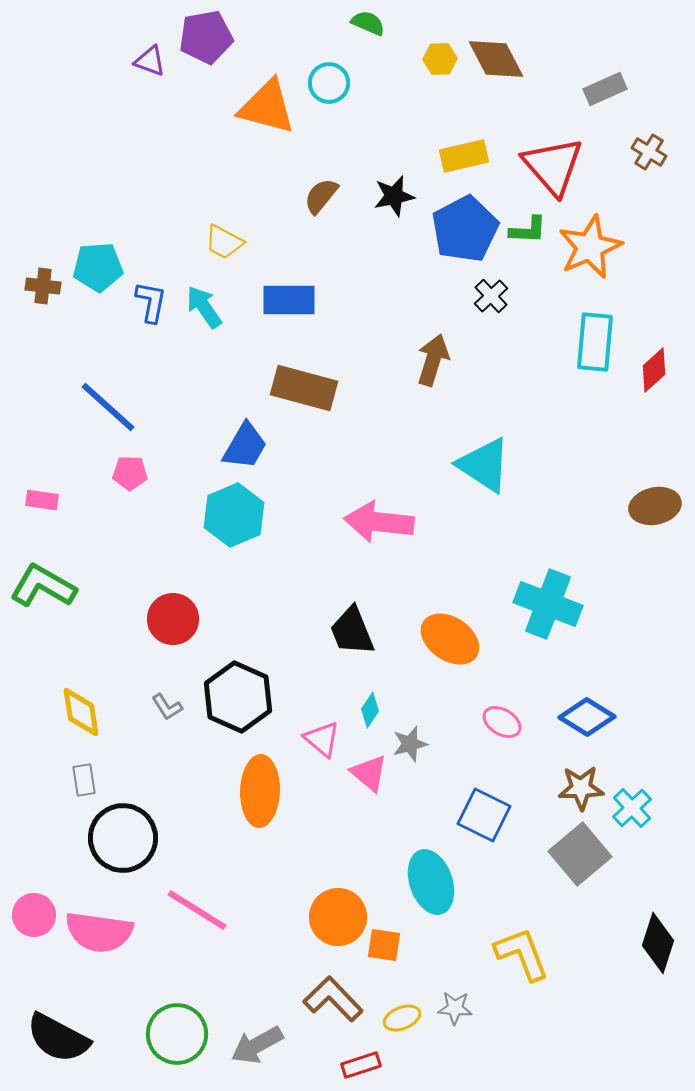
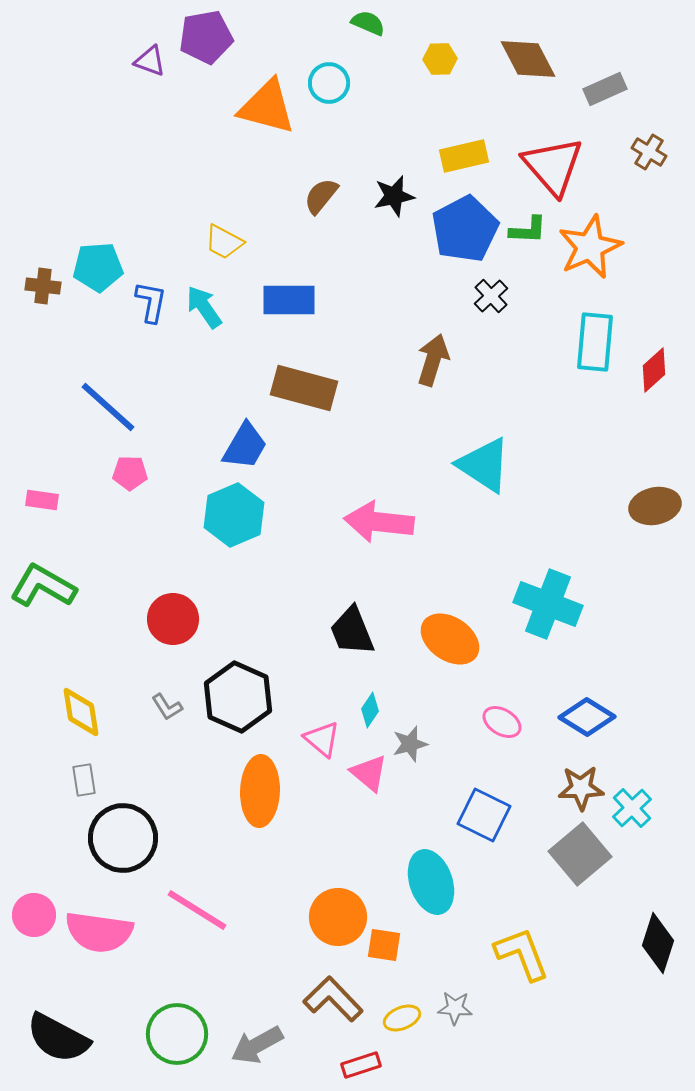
brown diamond at (496, 59): moved 32 px right
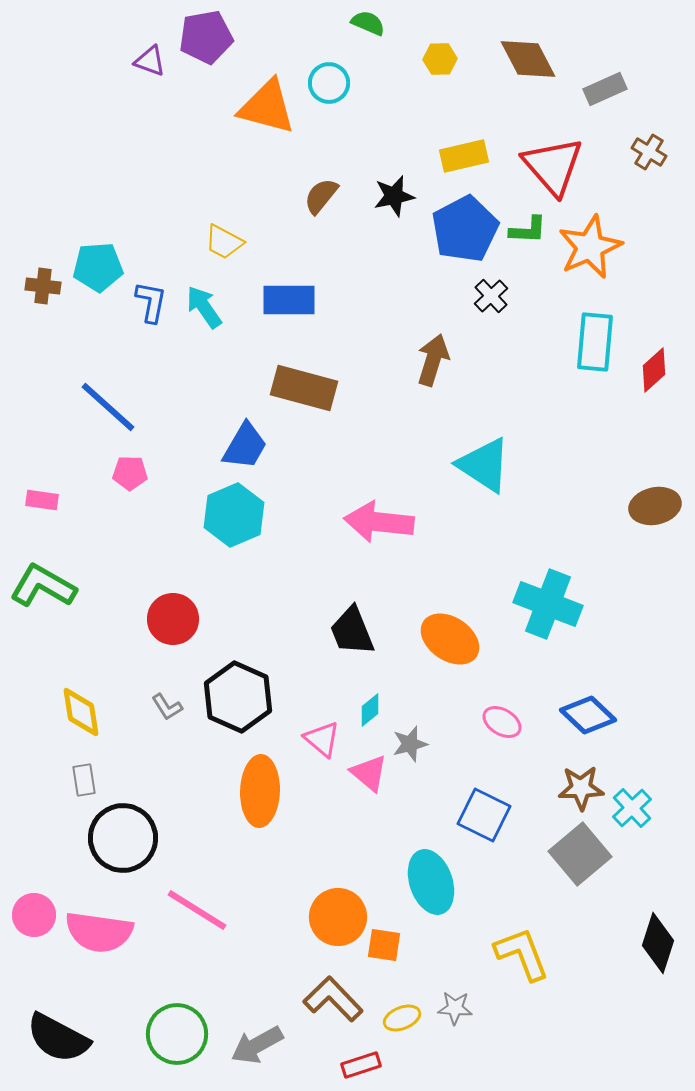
cyan diamond at (370, 710): rotated 16 degrees clockwise
blue diamond at (587, 717): moved 1 px right, 2 px up; rotated 12 degrees clockwise
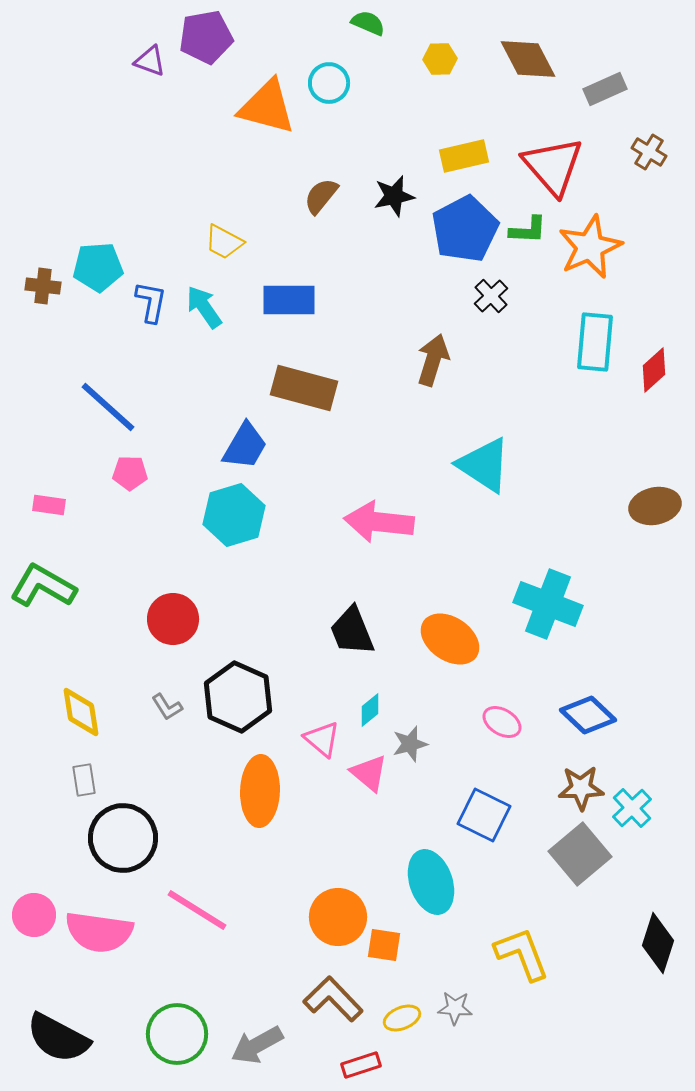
pink rectangle at (42, 500): moved 7 px right, 5 px down
cyan hexagon at (234, 515): rotated 6 degrees clockwise
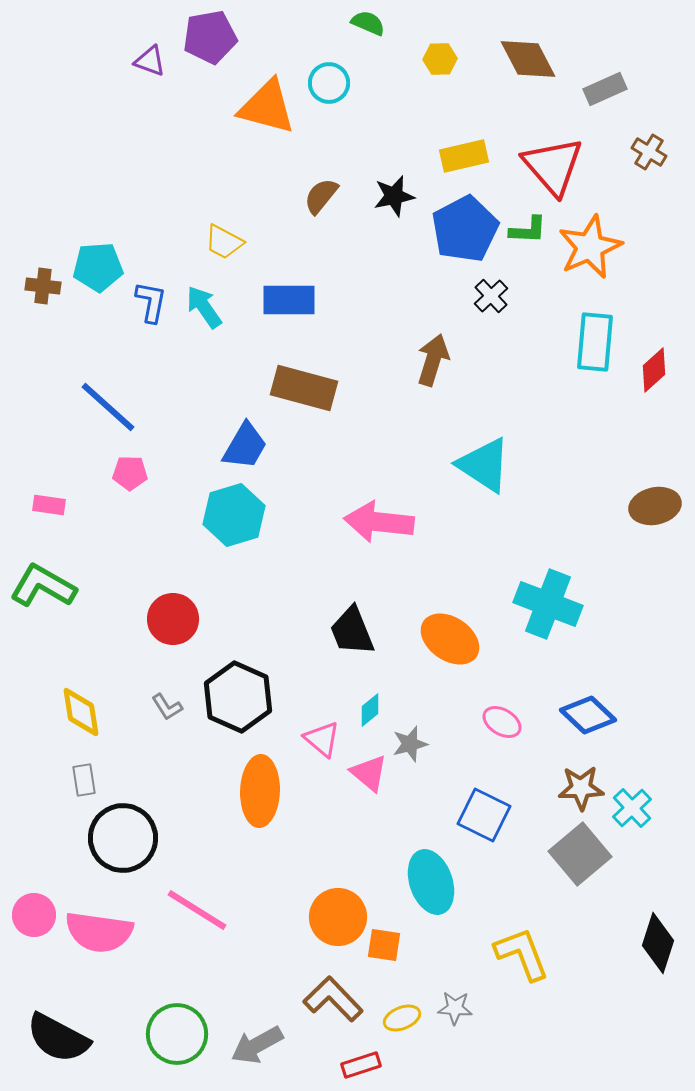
purple pentagon at (206, 37): moved 4 px right
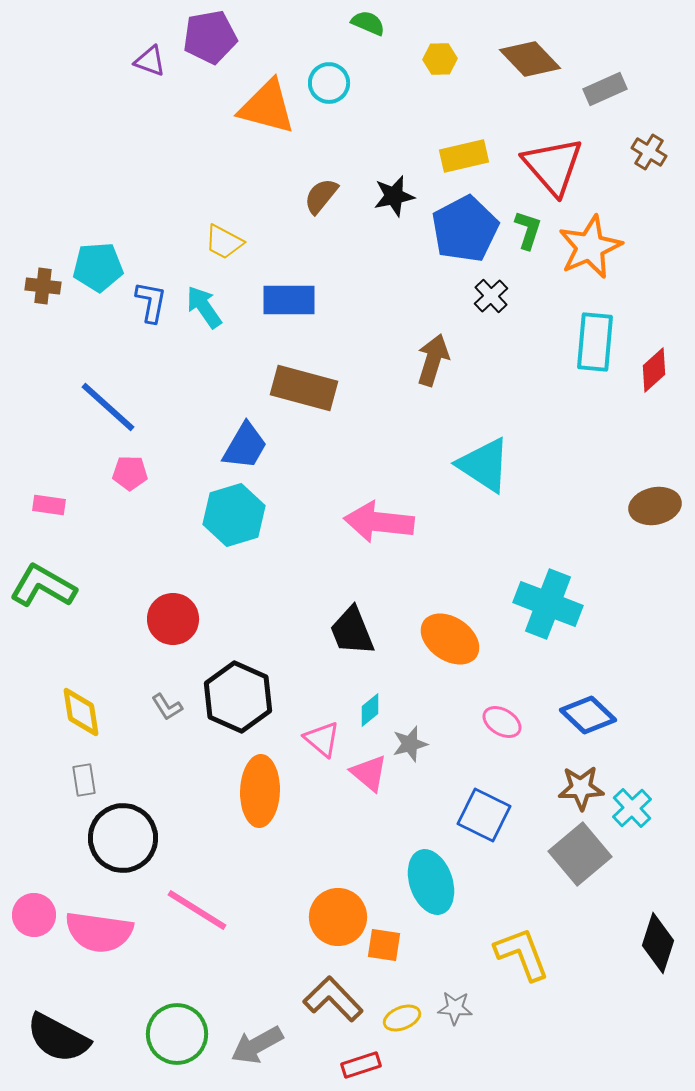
brown diamond at (528, 59): moved 2 px right; rotated 16 degrees counterclockwise
green L-shape at (528, 230): rotated 75 degrees counterclockwise
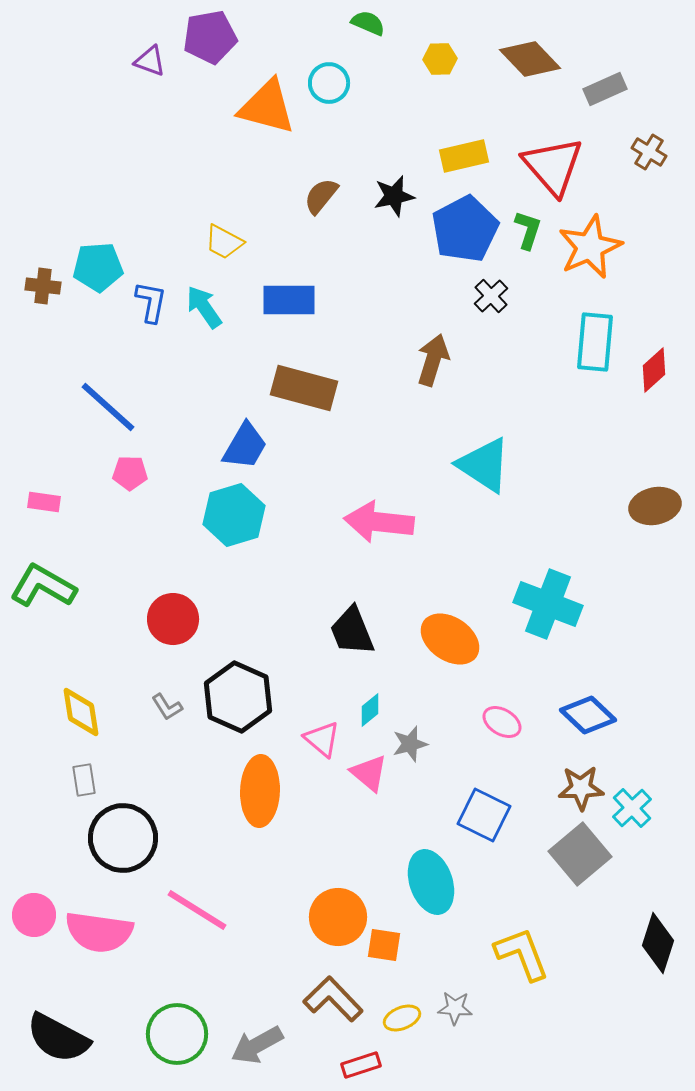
pink rectangle at (49, 505): moved 5 px left, 3 px up
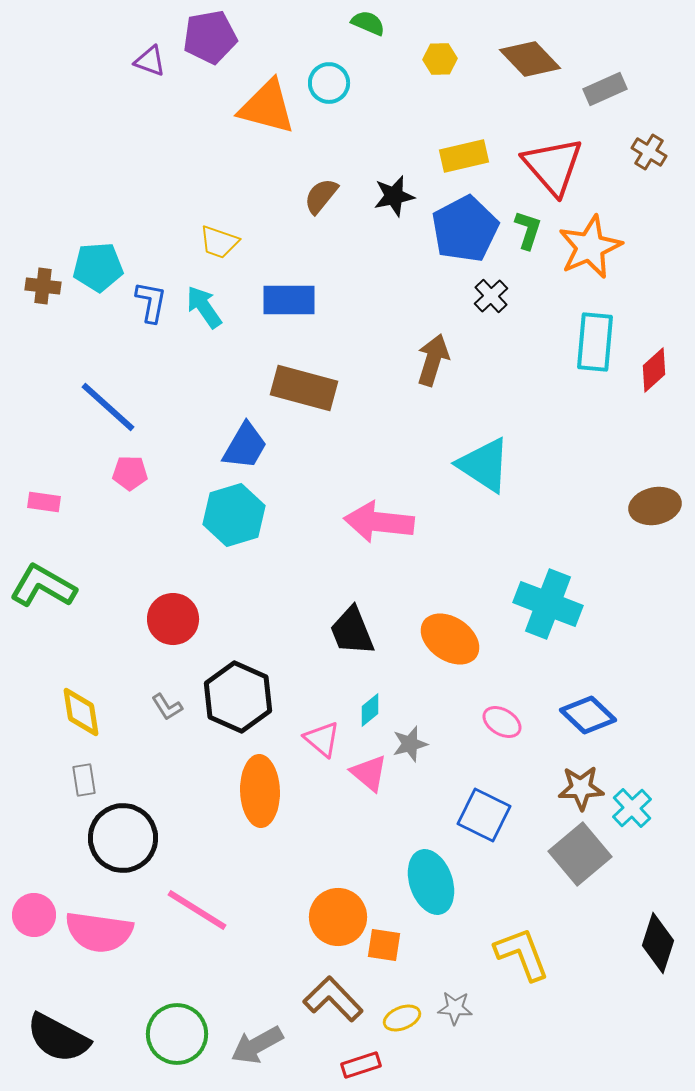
yellow trapezoid at (224, 242): moved 5 px left; rotated 9 degrees counterclockwise
orange ellipse at (260, 791): rotated 4 degrees counterclockwise
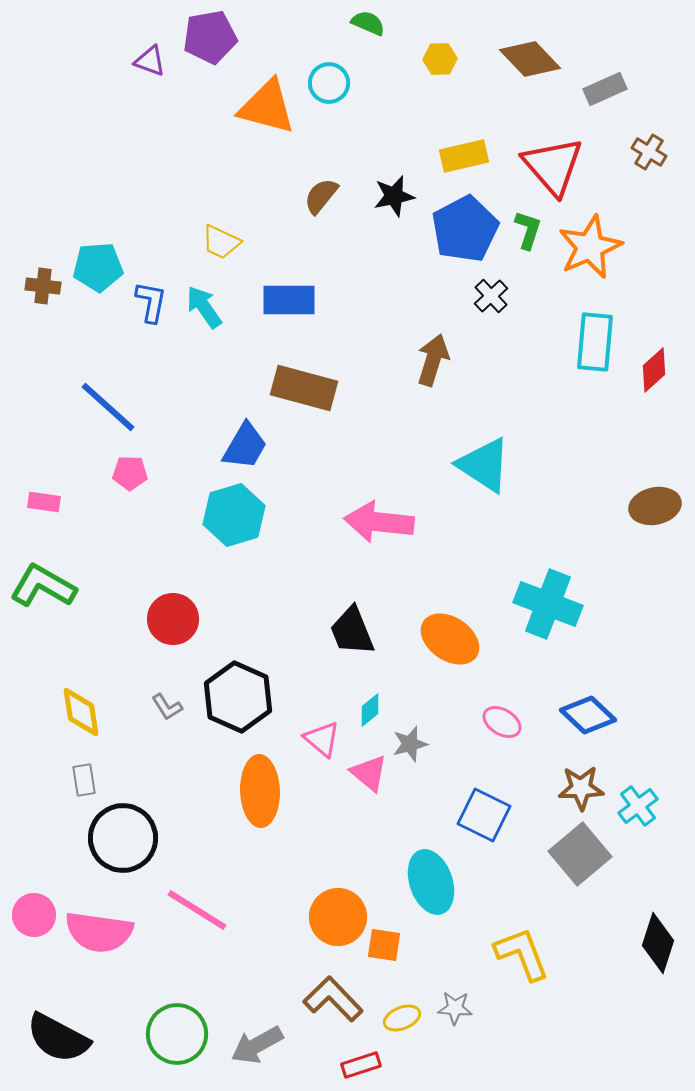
yellow trapezoid at (219, 242): moved 2 px right; rotated 6 degrees clockwise
cyan cross at (632, 808): moved 6 px right, 2 px up; rotated 6 degrees clockwise
